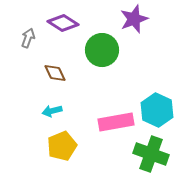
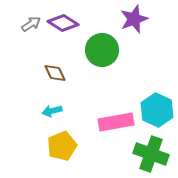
gray arrow: moved 3 px right, 14 px up; rotated 36 degrees clockwise
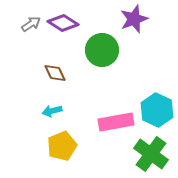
green cross: rotated 16 degrees clockwise
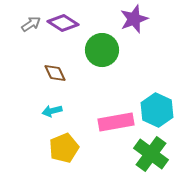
yellow pentagon: moved 2 px right, 2 px down
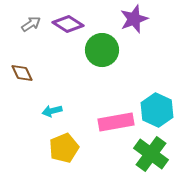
purple diamond: moved 5 px right, 1 px down
brown diamond: moved 33 px left
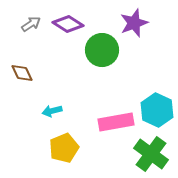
purple star: moved 4 px down
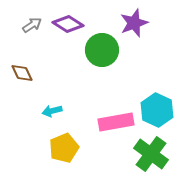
gray arrow: moved 1 px right, 1 px down
